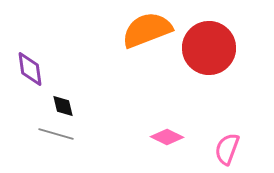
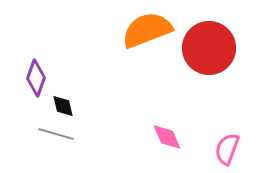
purple diamond: moved 6 px right, 9 px down; rotated 27 degrees clockwise
pink diamond: rotated 40 degrees clockwise
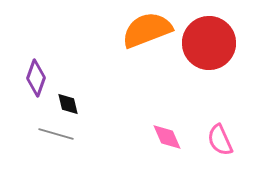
red circle: moved 5 px up
black diamond: moved 5 px right, 2 px up
pink semicircle: moved 7 px left, 9 px up; rotated 44 degrees counterclockwise
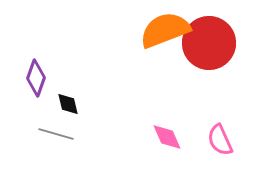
orange semicircle: moved 18 px right
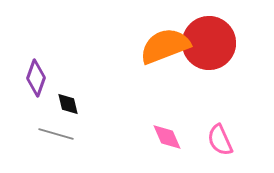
orange semicircle: moved 16 px down
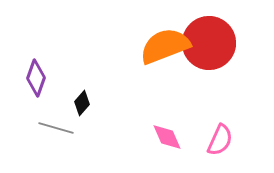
black diamond: moved 14 px right, 1 px up; rotated 55 degrees clockwise
gray line: moved 6 px up
pink semicircle: rotated 132 degrees counterclockwise
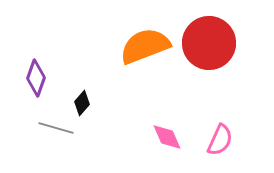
orange semicircle: moved 20 px left
